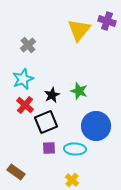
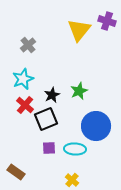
green star: rotated 30 degrees clockwise
black square: moved 3 px up
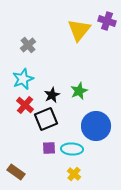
cyan ellipse: moved 3 px left
yellow cross: moved 2 px right, 6 px up
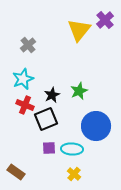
purple cross: moved 2 px left, 1 px up; rotated 30 degrees clockwise
red cross: rotated 18 degrees counterclockwise
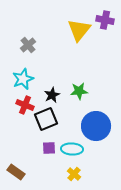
purple cross: rotated 36 degrees counterclockwise
green star: rotated 18 degrees clockwise
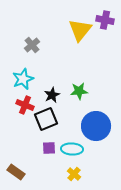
yellow triangle: moved 1 px right
gray cross: moved 4 px right
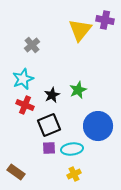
green star: moved 1 px left, 1 px up; rotated 18 degrees counterclockwise
black square: moved 3 px right, 6 px down
blue circle: moved 2 px right
cyan ellipse: rotated 10 degrees counterclockwise
yellow cross: rotated 24 degrees clockwise
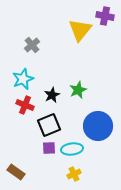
purple cross: moved 4 px up
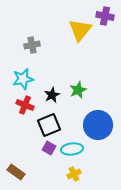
gray cross: rotated 28 degrees clockwise
cyan star: rotated 10 degrees clockwise
blue circle: moved 1 px up
purple square: rotated 32 degrees clockwise
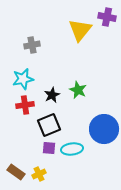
purple cross: moved 2 px right, 1 px down
green star: rotated 24 degrees counterclockwise
red cross: rotated 30 degrees counterclockwise
blue circle: moved 6 px right, 4 px down
purple square: rotated 24 degrees counterclockwise
yellow cross: moved 35 px left
